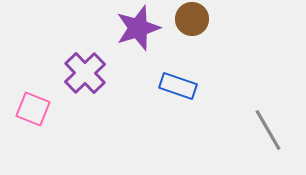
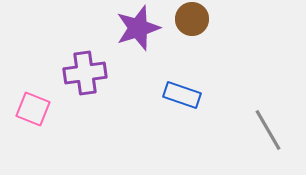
purple cross: rotated 36 degrees clockwise
blue rectangle: moved 4 px right, 9 px down
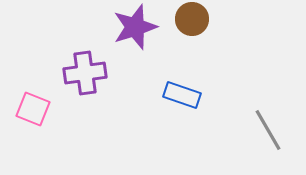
purple star: moved 3 px left, 1 px up
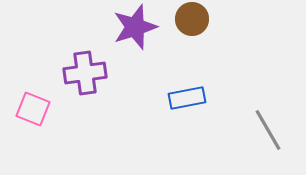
blue rectangle: moved 5 px right, 3 px down; rotated 30 degrees counterclockwise
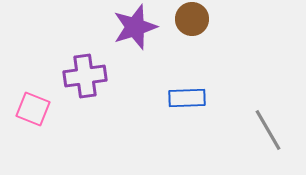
purple cross: moved 3 px down
blue rectangle: rotated 9 degrees clockwise
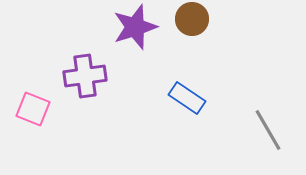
blue rectangle: rotated 36 degrees clockwise
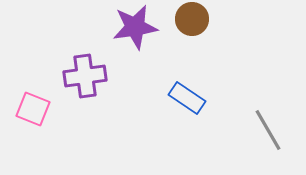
purple star: rotated 9 degrees clockwise
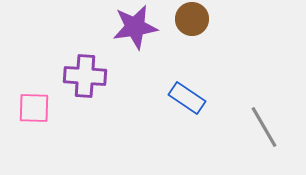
purple cross: rotated 12 degrees clockwise
pink square: moved 1 px right, 1 px up; rotated 20 degrees counterclockwise
gray line: moved 4 px left, 3 px up
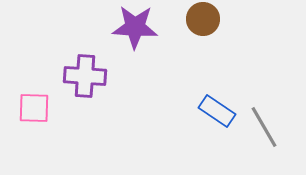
brown circle: moved 11 px right
purple star: rotated 12 degrees clockwise
blue rectangle: moved 30 px right, 13 px down
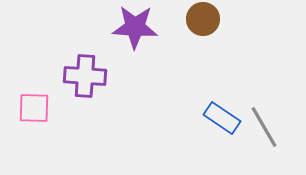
blue rectangle: moved 5 px right, 7 px down
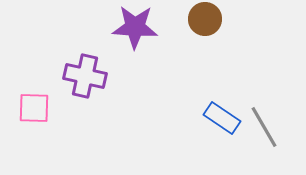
brown circle: moved 2 px right
purple cross: rotated 9 degrees clockwise
